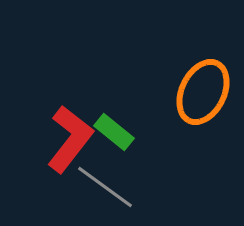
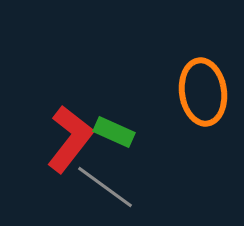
orange ellipse: rotated 34 degrees counterclockwise
green rectangle: rotated 15 degrees counterclockwise
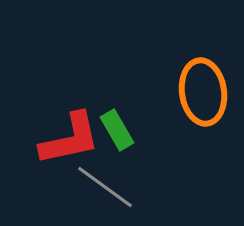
green rectangle: moved 3 px right, 2 px up; rotated 36 degrees clockwise
red L-shape: rotated 40 degrees clockwise
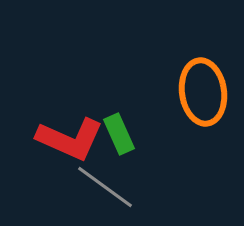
green rectangle: moved 2 px right, 4 px down; rotated 6 degrees clockwise
red L-shape: rotated 36 degrees clockwise
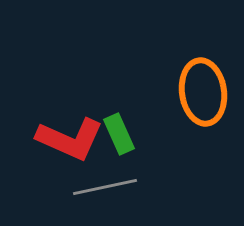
gray line: rotated 48 degrees counterclockwise
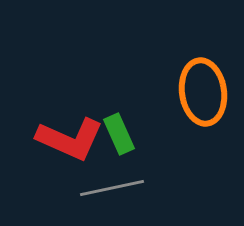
gray line: moved 7 px right, 1 px down
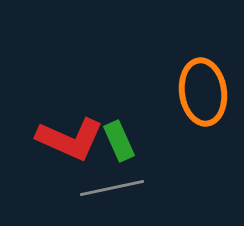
green rectangle: moved 7 px down
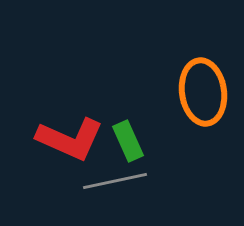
green rectangle: moved 9 px right
gray line: moved 3 px right, 7 px up
